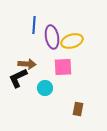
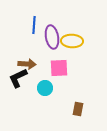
yellow ellipse: rotated 20 degrees clockwise
pink square: moved 4 px left, 1 px down
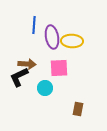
black L-shape: moved 1 px right, 1 px up
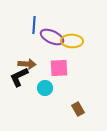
purple ellipse: rotated 55 degrees counterclockwise
brown rectangle: rotated 40 degrees counterclockwise
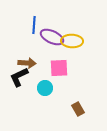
brown arrow: moved 1 px up
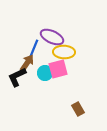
blue line: moved 23 px down; rotated 18 degrees clockwise
yellow ellipse: moved 8 px left, 11 px down
brown arrow: rotated 60 degrees counterclockwise
pink square: moved 1 px left, 1 px down; rotated 12 degrees counterclockwise
black L-shape: moved 2 px left
cyan circle: moved 15 px up
